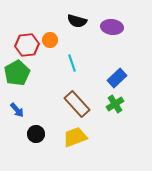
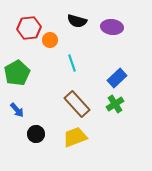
red hexagon: moved 2 px right, 17 px up
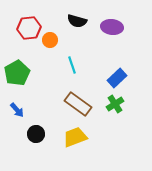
cyan line: moved 2 px down
brown rectangle: moved 1 px right; rotated 12 degrees counterclockwise
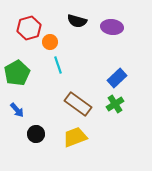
red hexagon: rotated 10 degrees counterclockwise
orange circle: moved 2 px down
cyan line: moved 14 px left
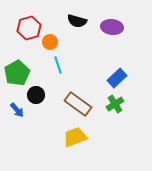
black circle: moved 39 px up
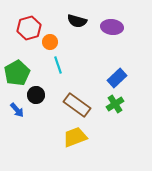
brown rectangle: moved 1 px left, 1 px down
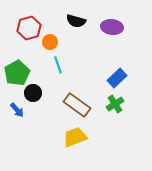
black semicircle: moved 1 px left
black circle: moved 3 px left, 2 px up
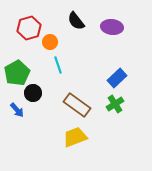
black semicircle: rotated 36 degrees clockwise
